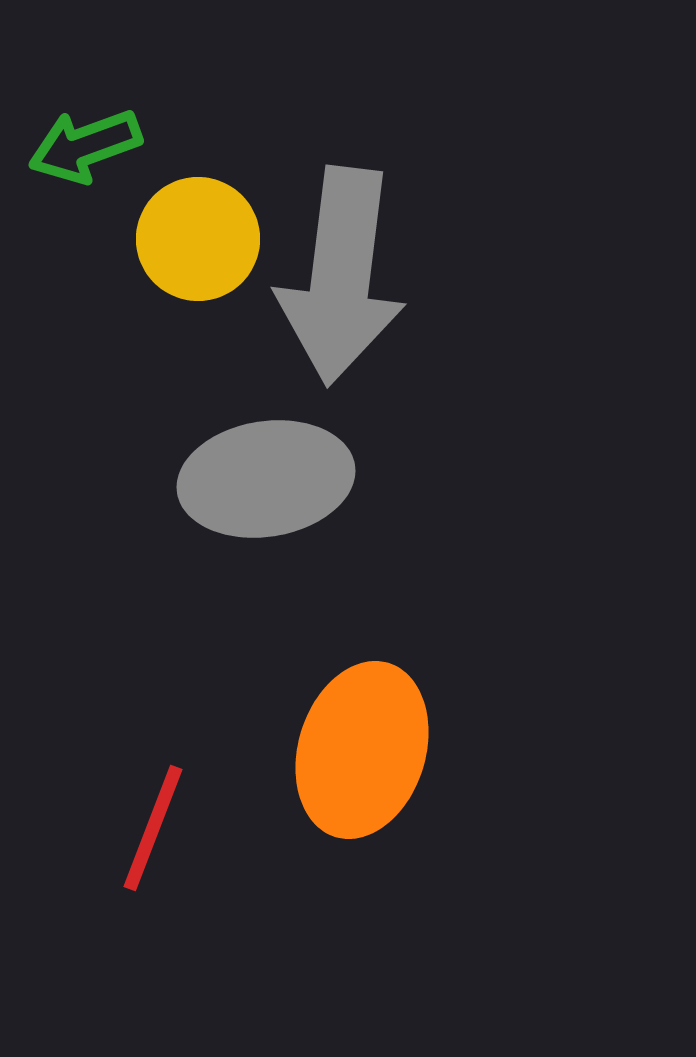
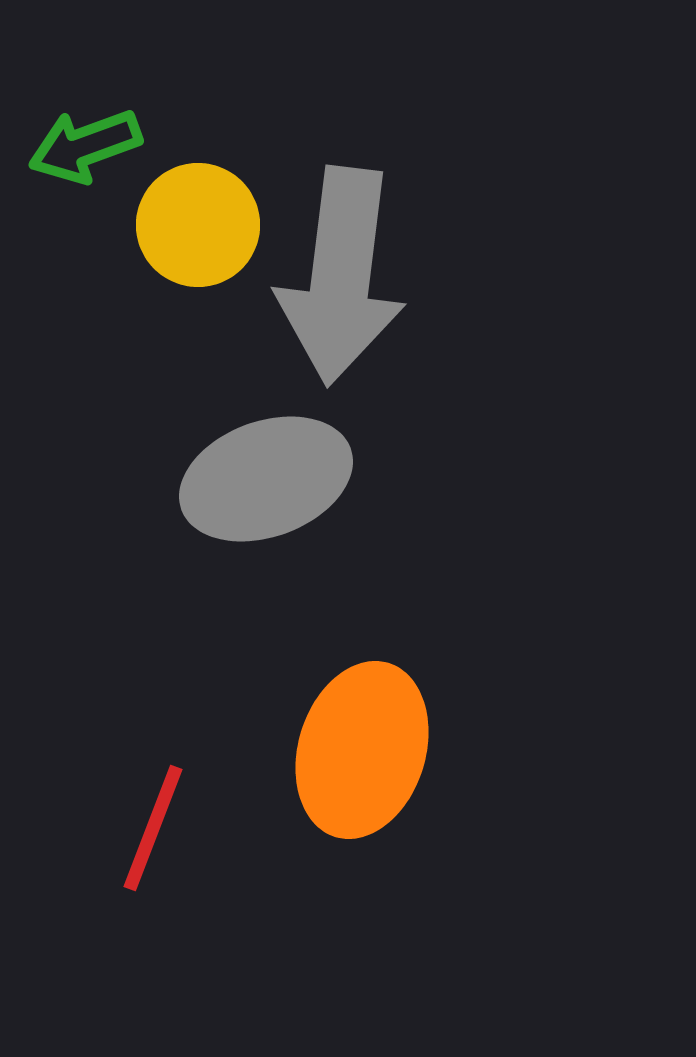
yellow circle: moved 14 px up
gray ellipse: rotated 11 degrees counterclockwise
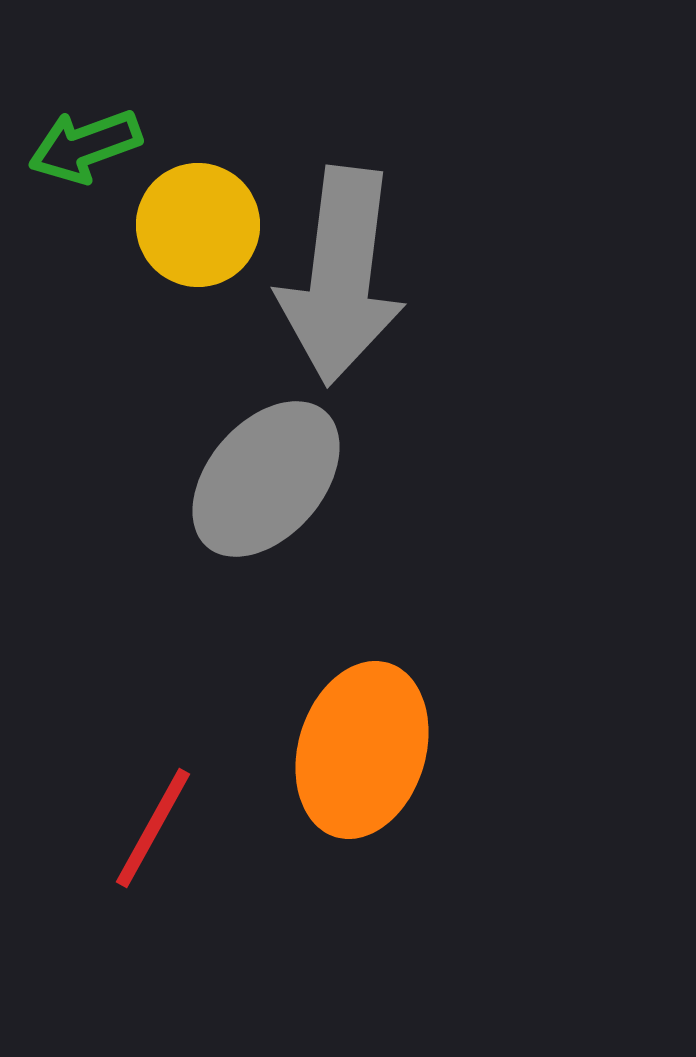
gray ellipse: rotated 29 degrees counterclockwise
red line: rotated 8 degrees clockwise
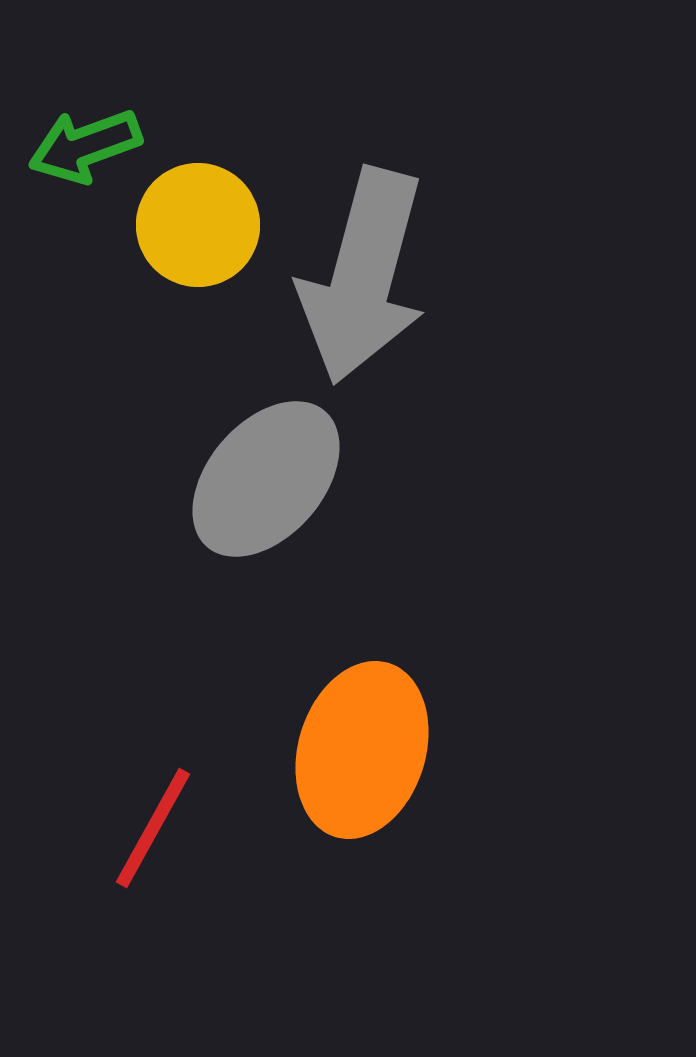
gray arrow: moved 22 px right; rotated 8 degrees clockwise
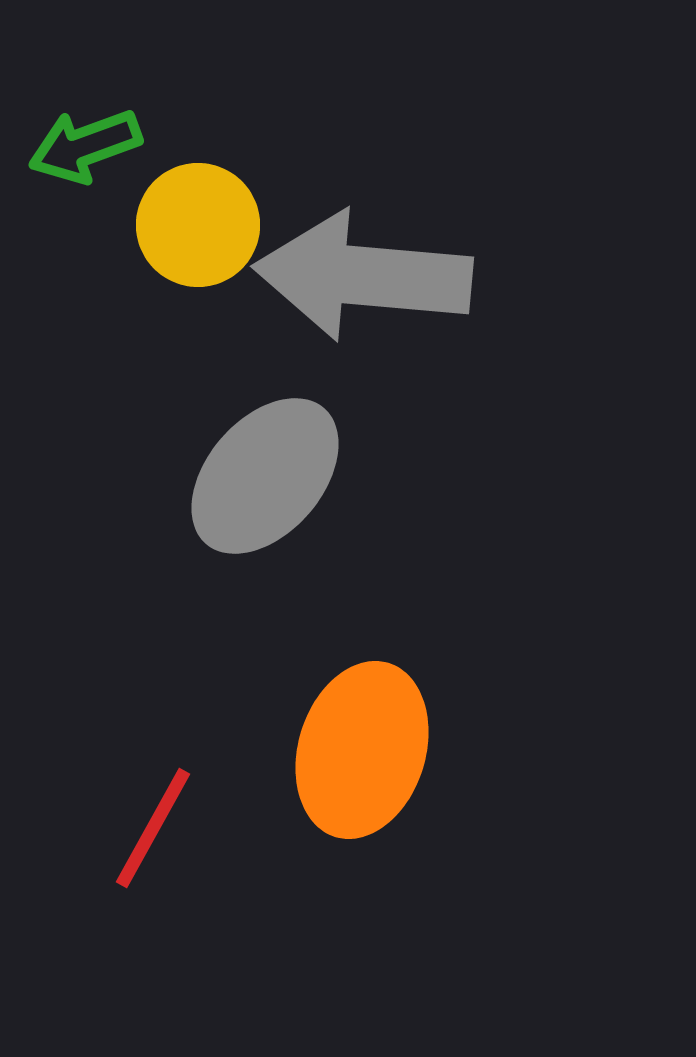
gray arrow: rotated 80 degrees clockwise
gray ellipse: moved 1 px left, 3 px up
